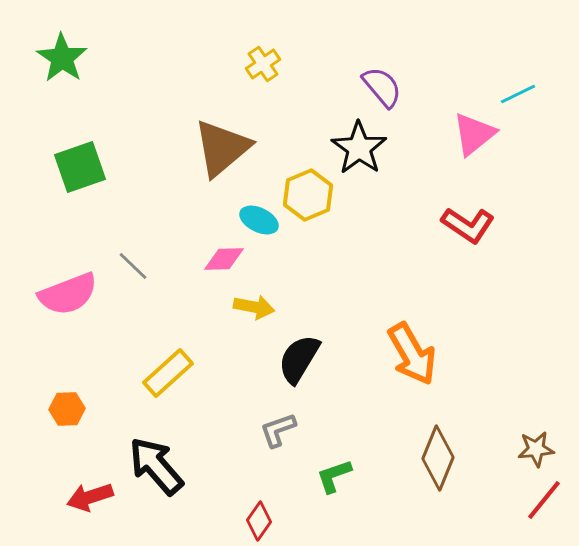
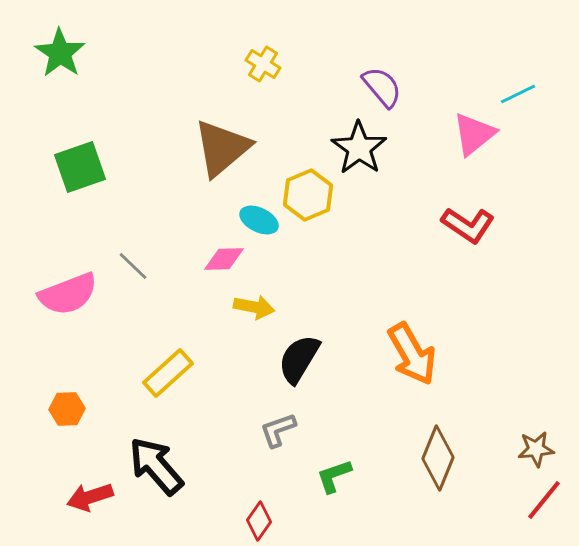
green star: moved 2 px left, 5 px up
yellow cross: rotated 24 degrees counterclockwise
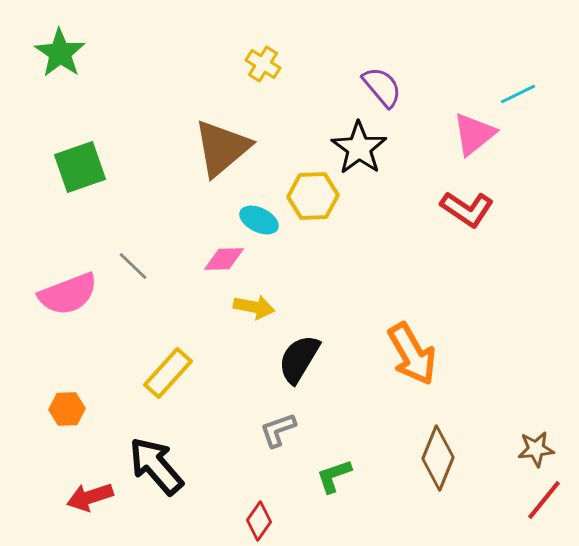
yellow hexagon: moved 5 px right, 1 px down; rotated 21 degrees clockwise
red L-shape: moved 1 px left, 16 px up
yellow rectangle: rotated 6 degrees counterclockwise
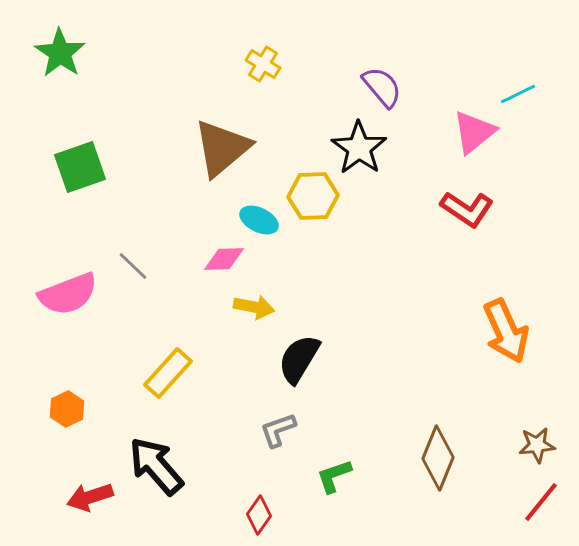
pink triangle: moved 2 px up
orange arrow: moved 94 px right, 23 px up; rotated 6 degrees clockwise
orange hexagon: rotated 24 degrees counterclockwise
brown star: moved 1 px right, 4 px up
red line: moved 3 px left, 2 px down
red diamond: moved 6 px up
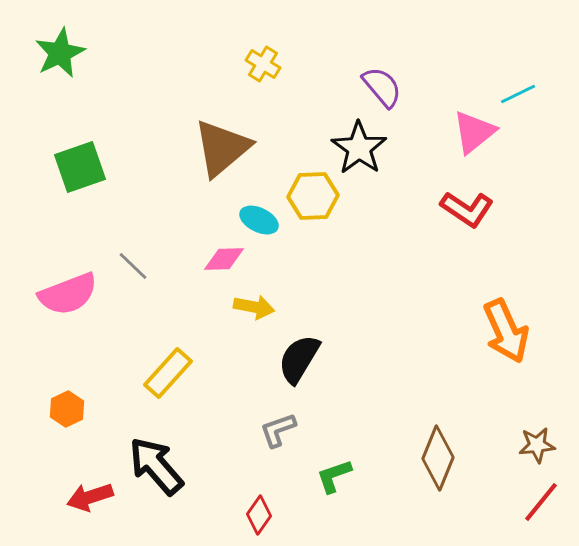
green star: rotated 12 degrees clockwise
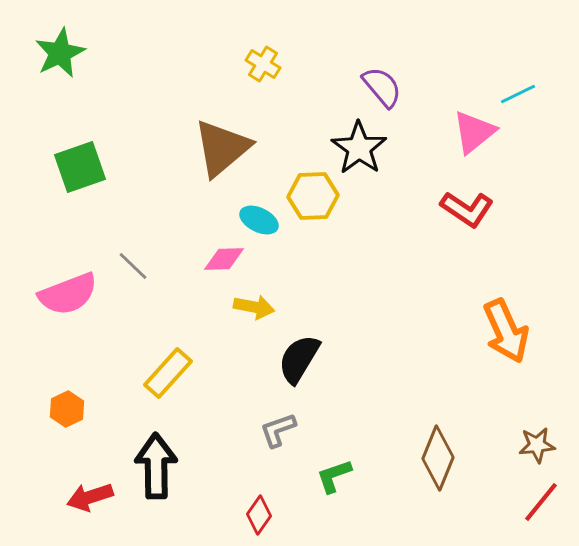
black arrow: rotated 40 degrees clockwise
